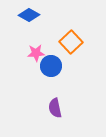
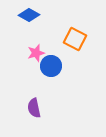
orange square: moved 4 px right, 3 px up; rotated 20 degrees counterclockwise
pink star: rotated 12 degrees counterclockwise
purple semicircle: moved 21 px left
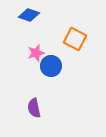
blue diamond: rotated 10 degrees counterclockwise
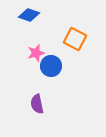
purple semicircle: moved 3 px right, 4 px up
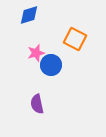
blue diamond: rotated 35 degrees counterclockwise
blue circle: moved 1 px up
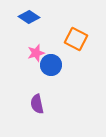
blue diamond: moved 2 px down; rotated 50 degrees clockwise
orange square: moved 1 px right
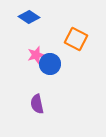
pink star: moved 2 px down
blue circle: moved 1 px left, 1 px up
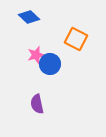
blue diamond: rotated 10 degrees clockwise
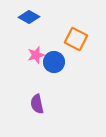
blue diamond: rotated 15 degrees counterclockwise
blue circle: moved 4 px right, 2 px up
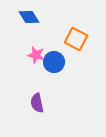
blue diamond: rotated 30 degrees clockwise
pink star: rotated 30 degrees clockwise
purple semicircle: moved 1 px up
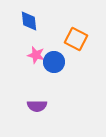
blue diamond: moved 4 px down; rotated 25 degrees clockwise
purple semicircle: moved 3 px down; rotated 78 degrees counterclockwise
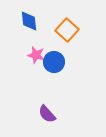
orange square: moved 9 px left, 9 px up; rotated 15 degrees clockwise
purple semicircle: moved 10 px right, 8 px down; rotated 48 degrees clockwise
